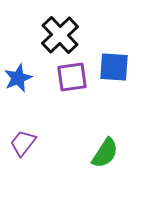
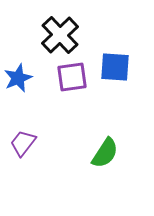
blue square: moved 1 px right
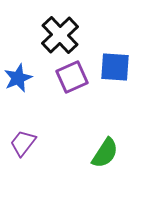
purple square: rotated 16 degrees counterclockwise
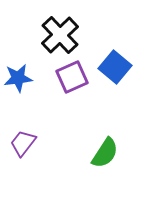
blue square: rotated 36 degrees clockwise
blue star: rotated 16 degrees clockwise
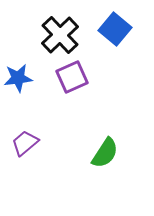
blue square: moved 38 px up
purple trapezoid: moved 2 px right; rotated 12 degrees clockwise
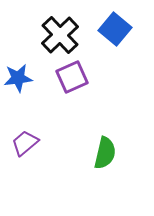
green semicircle: rotated 20 degrees counterclockwise
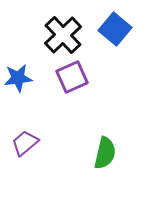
black cross: moved 3 px right
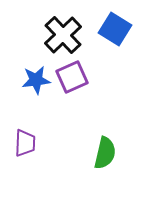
blue square: rotated 8 degrees counterclockwise
blue star: moved 18 px right, 2 px down
purple trapezoid: rotated 132 degrees clockwise
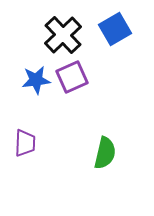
blue square: rotated 28 degrees clockwise
